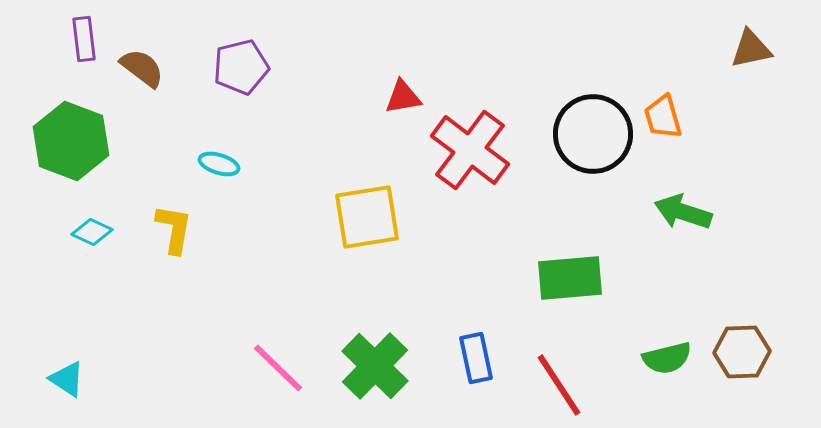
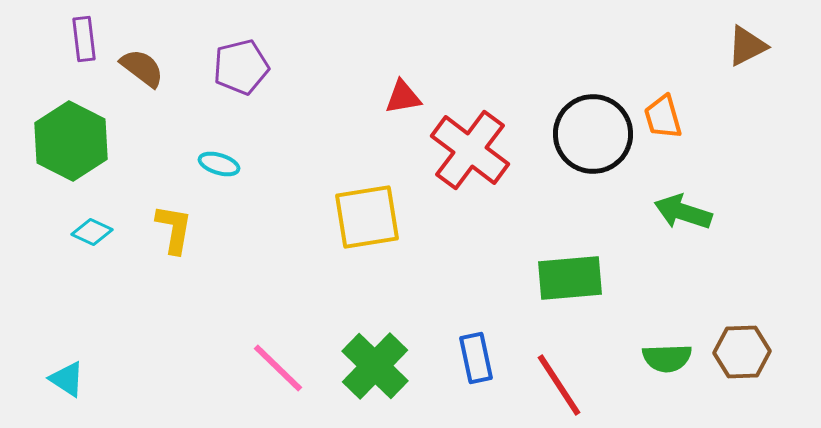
brown triangle: moved 4 px left, 3 px up; rotated 15 degrees counterclockwise
green hexagon: rotated 6 degrees clockwise
green semicircle: rotated 12 degrees clockwise
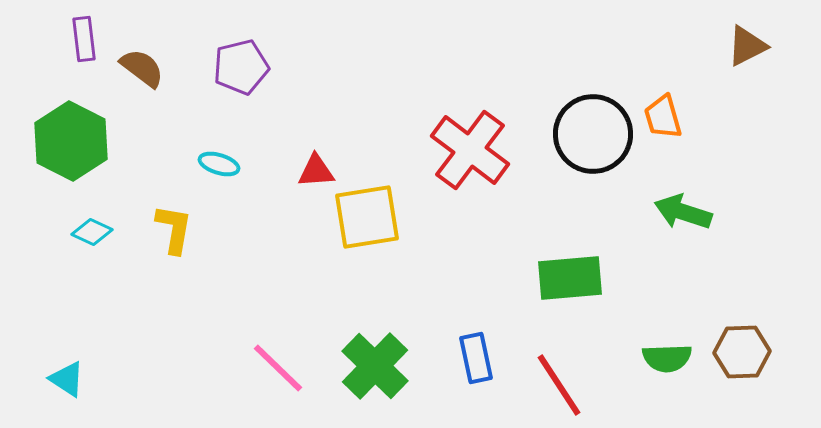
red triangle: moved 87 px left, 74 px down; rotated 6 degrees clockwise
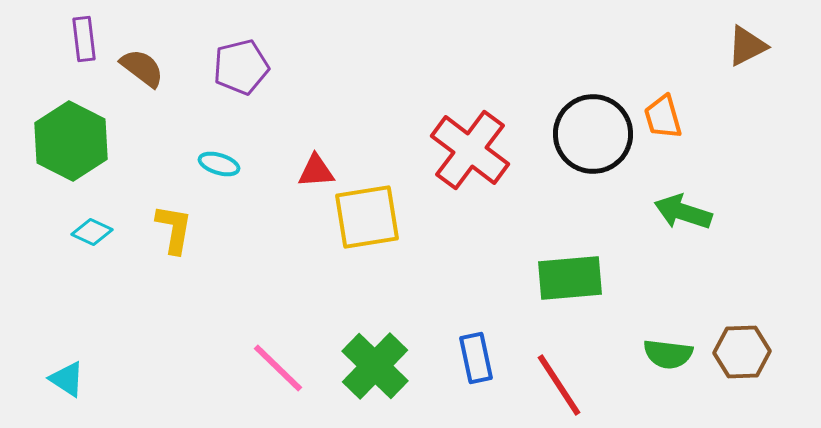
green semicircle: moved 1 px right, 4 px up; rotated 9 degrees clockwise
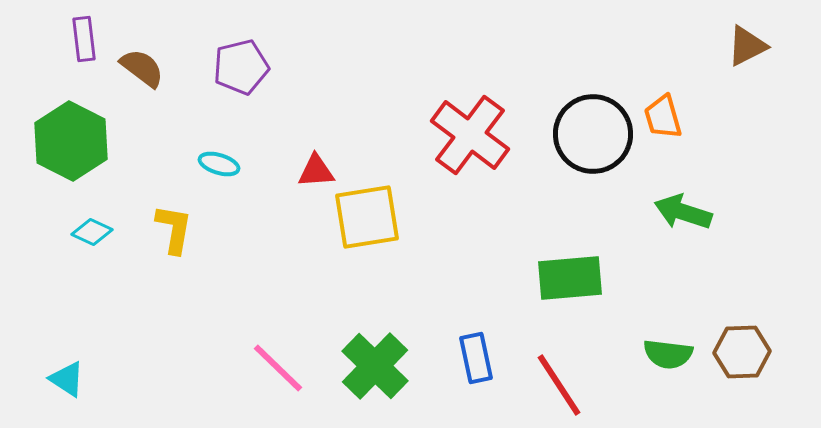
red cross: moved 15 px up
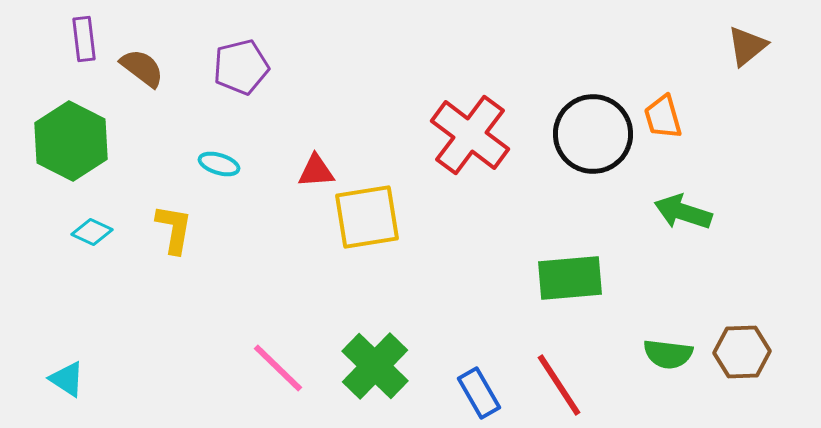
brown triangle: rotated 12 degrees counterclockwise
blue rectangle: moved 3 px right, 35 px down; rotated 18 degrees counterclockwise
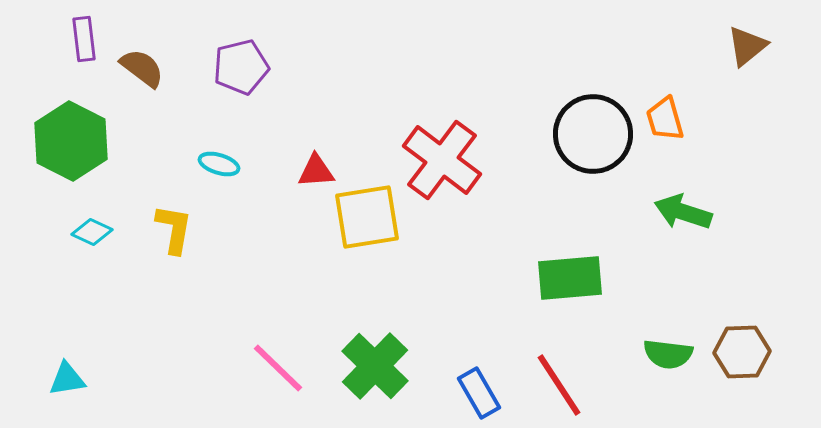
orange trapezoid: moved 2 px right, 2 px down
red cross: moved 28 px left, 25 px down
cyan triangle: rotated 42 degrees counterclockwise
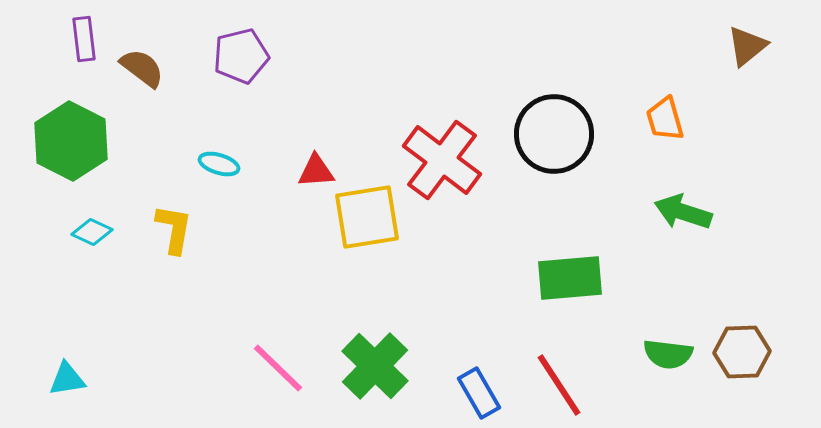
purple pentagon: moved 11 px up
black circle: moved 39 px left
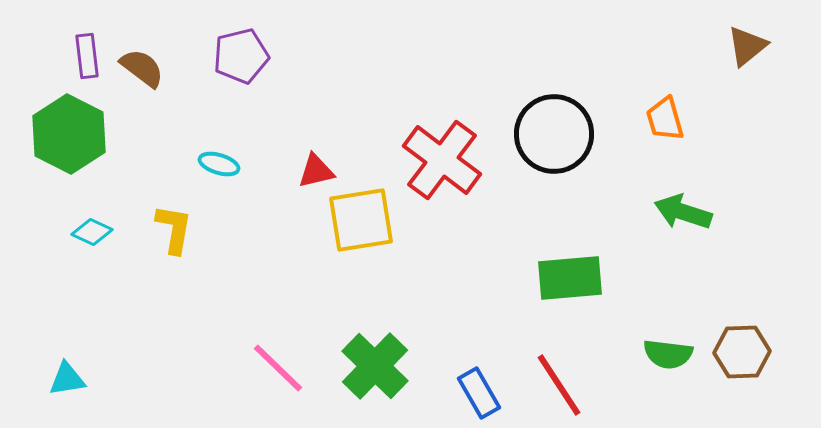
purple rectangle: moved 3 px right, 17 px down
green hexagon: moved 2 px left, 7 px up
red triangle: rotated 9 degrees counterclockwise
yellow square: moved 6 px left, 3 px down
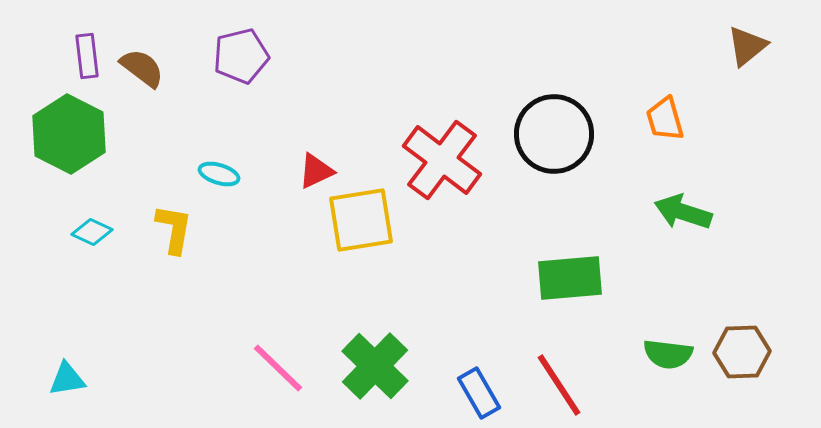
cyan ellipse: moved 10 px down
red triangle: rotated 12 degrees counterclockwise
